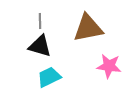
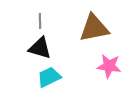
brown triangle: moved 6 px right
black triangle: moved 2 px down
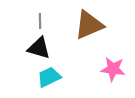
brown triangle: moved 5 px left, 3 px up; rotated 12 degrees counterclockwise
black triangle: moved 1 px left
pink star: moved 4 px right, 3 px down
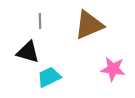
black triangle: moved 11 px left, 4 px down
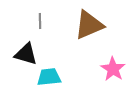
black triangle: moved 2 px left, 2 px down
pink star: rotated 25 degrees clockwise
cyan trapezoid: rotated 20 degrees clockwise
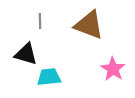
brown triangle: rotated 44 degrees clockwise
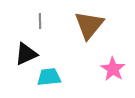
brown triangle: rotated 48 degrees clockwise
black triangle: rotated 40 degrees counterclockwise
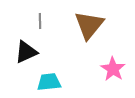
black triangle: moved 2 px up
cyan trapezoid: moved 5 px down
